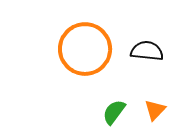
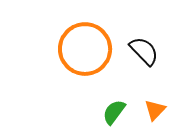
black semicircle: moved 3 px left; rotated 40 degrees clockwise
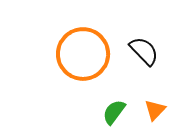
orange circle: moved 2 px left, 5 px down
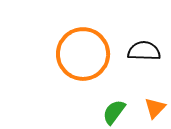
black semicircle: rotated 44 degrees counterclockwise
orange triangle: moved 2 px up
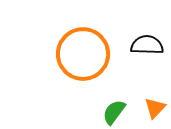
black semicircle: moved 3 px right, 6 px up
